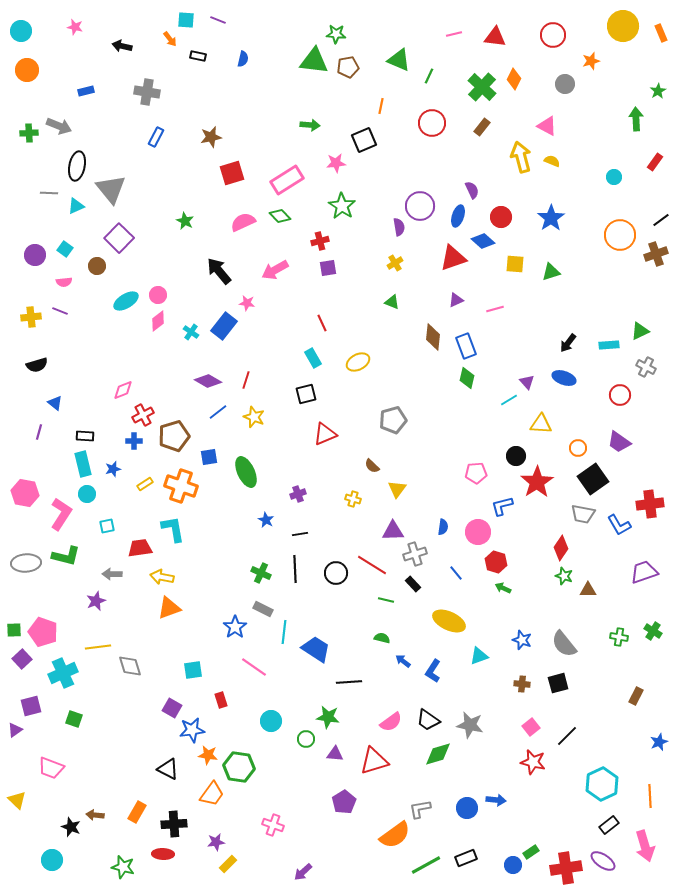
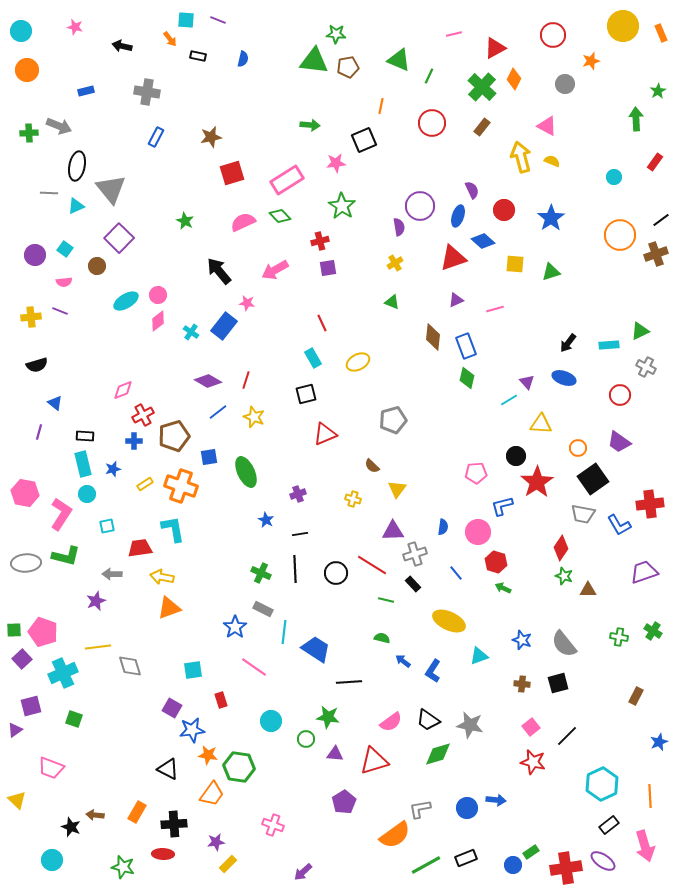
red triangle at (495, 37): moved 11 px down; rotated 35 degrees counterclockwise
red circle at (501, 217): moved 3 px right, 7 px up
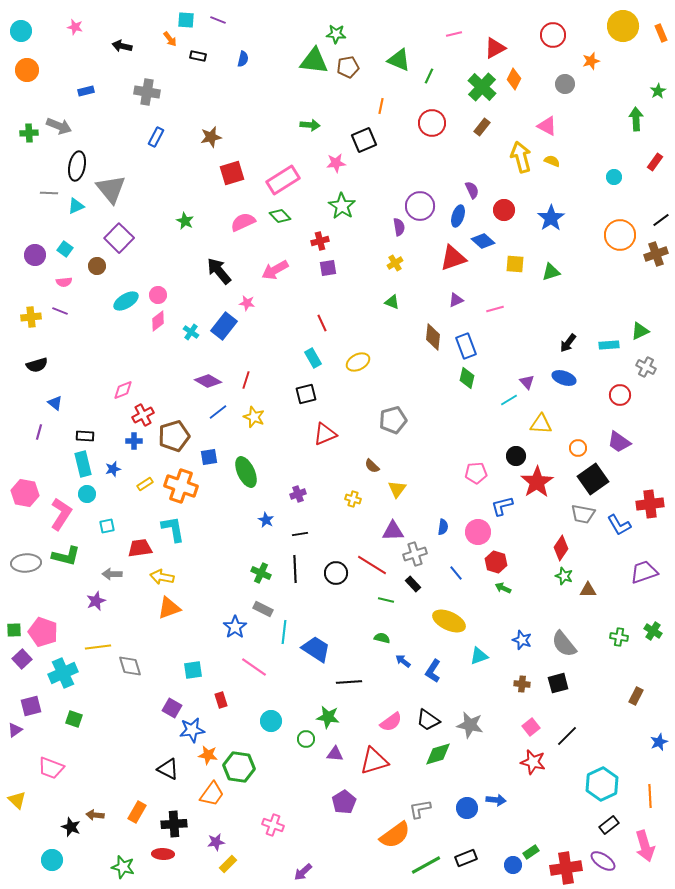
pink rectangle at (287, 180): moved 4 px left
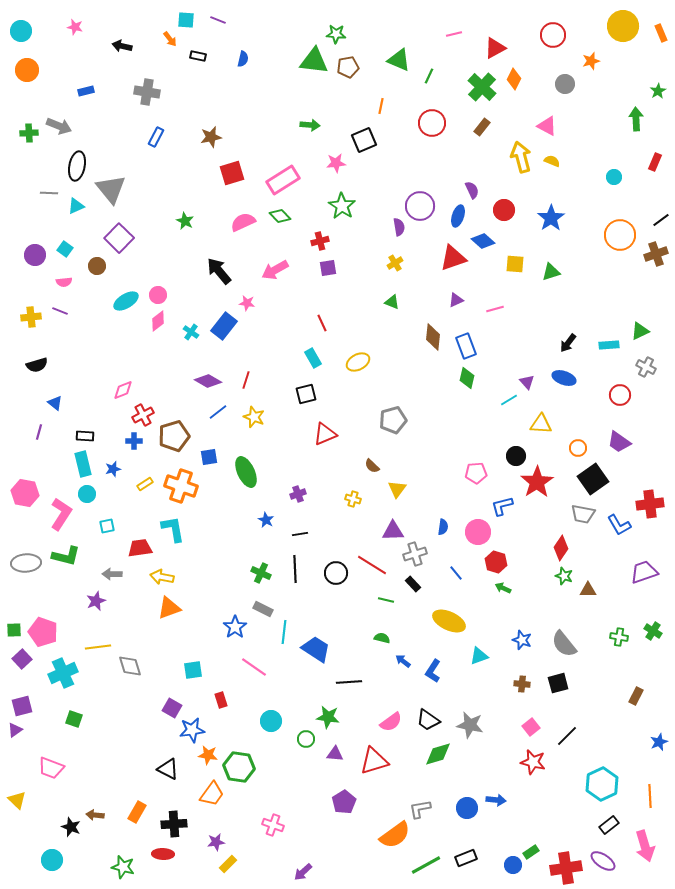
red rectangle at (655, 162): rotated 12 degrees counterclockwise
purple square at (31, 706): moved 9 px left
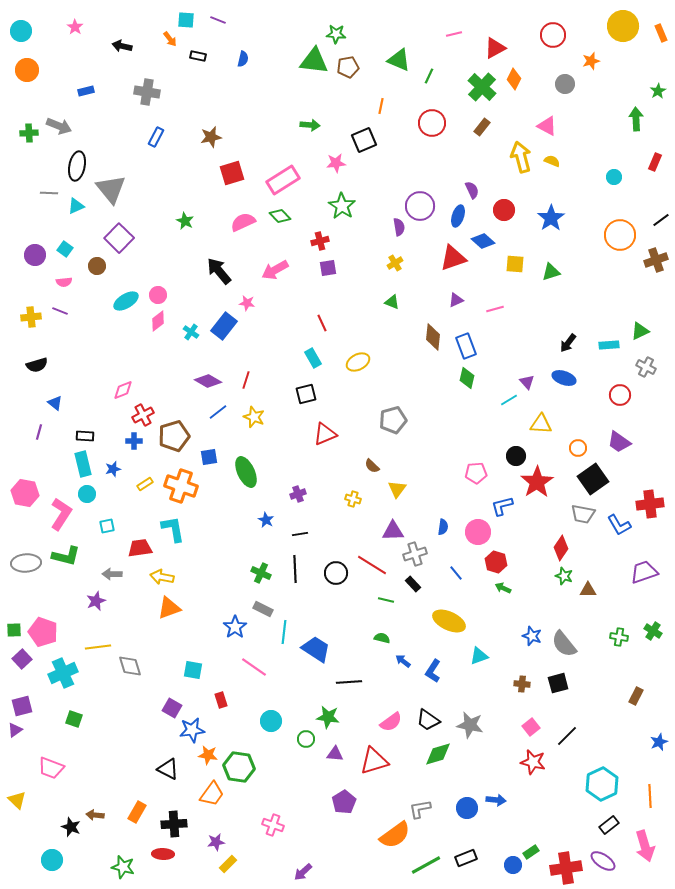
pink star at (75, 27): rotated 21 degrees clockwise
brown cross at (656, 254): moved 6 px down
blue star at (522, 640): moved 10 px right, 4 px up
cyan square at (193, 670): rotated 18 degrees clockwise
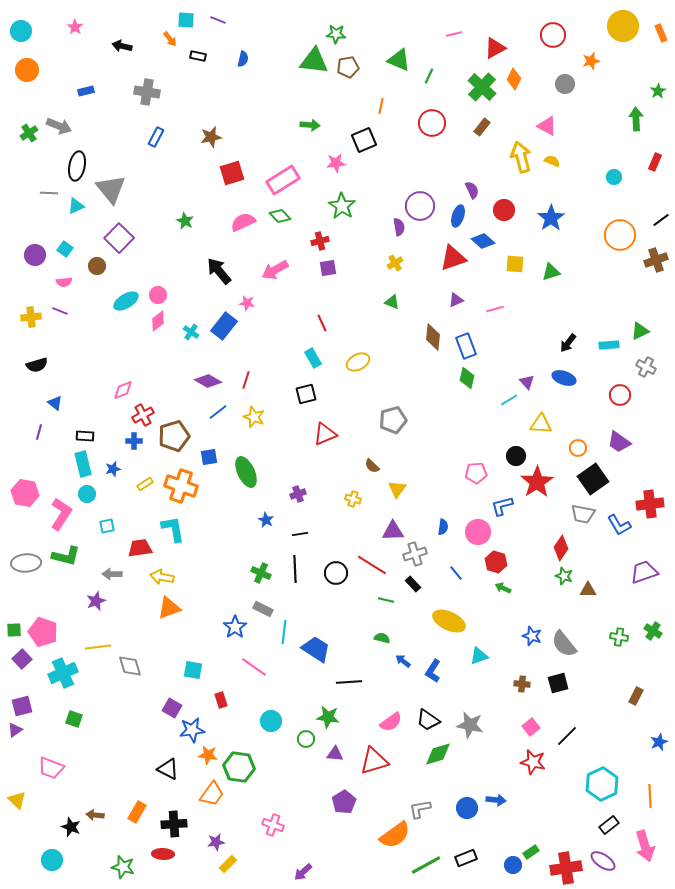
green cross at (29, 133): rotated 30 degrees counterclockwise
